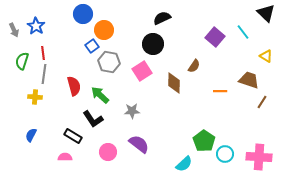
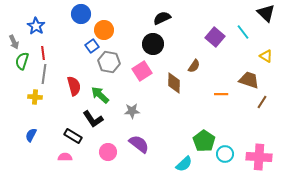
blue circle: moved 2 px left
gray arrow: moved 12 px down
orange line: moved 1 px right, 3 px down
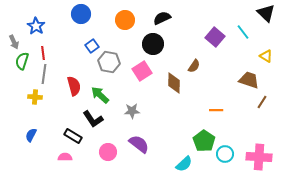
orange circle: moved 21 px right, 10 px up
orange line: moved 5 px left, 16 px down
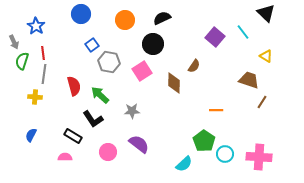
blue square: moved 1 px up
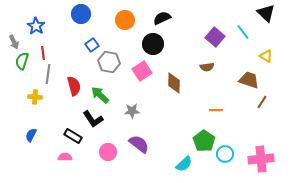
brown semicircle: moved 13 px right, 1 px down; rotated 48 degrees clockwise
gray line: moved 4 px right
pink cross: moved 2 px right, 2 px down; rotated 10 degrees counterclockwise
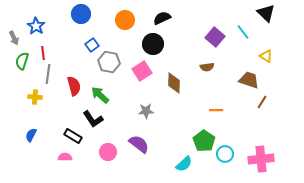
gray arrow: moved 4 px up
gray star: moved 14 px right
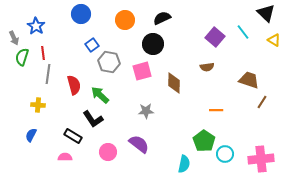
yellow triangle: moved 8 px right, 16 px up
green semicircle: moved 4 px up
pink square: rotated 18 degrees clockwise
red semicircle: moved 1 px up
yellow cross: moved 3 px right, 8 px down
cyan semicircle: rotated 36 degrees counterclockwise
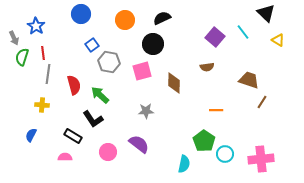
yellow triangle: moved 4 px right
yellow cross: moved 4 px right
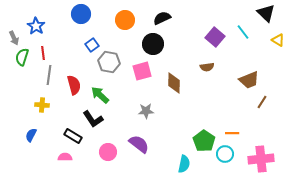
gray line: moved 1 px right, 1 px down
brown trapezoid: rotated 140 degrees clockwise
orange line: moved 16 px right, 23 px down
